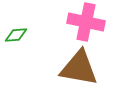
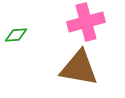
pink cross: rotated 27 degrees counterclockwise
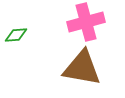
brown triangle: moved 3 px right
